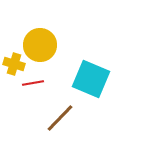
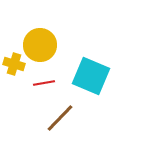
cyan square: moved 3 px up
red line: moved 11 px right
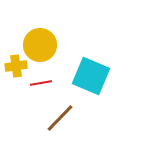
yellow cross: moved 2 px right, 2 px down; rotated 25 degrees counterclockwise
red line: moved 3 px left
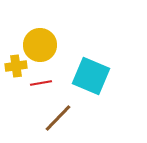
brown line: moved 2 px left
